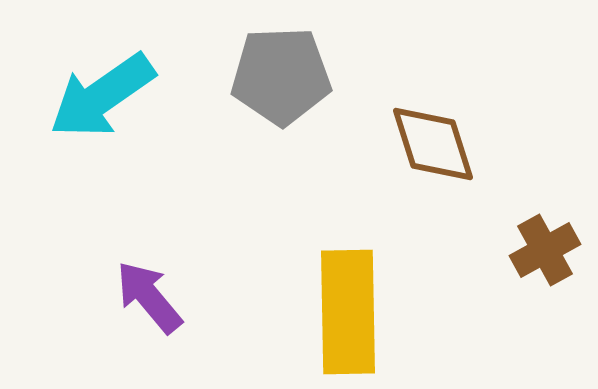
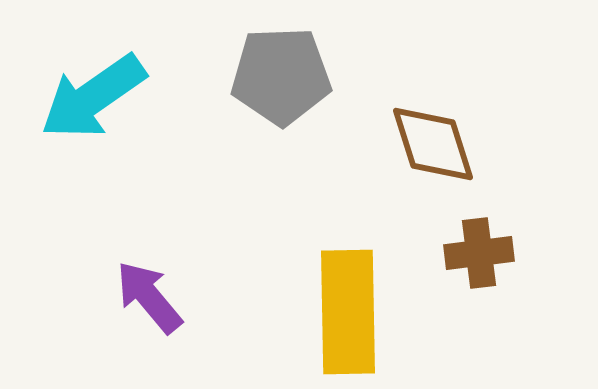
cyan arrow: moved 9 px left, 1 px down
brown cross: moved 66 px left, 3 px down; rotated 22 degrees clockwise
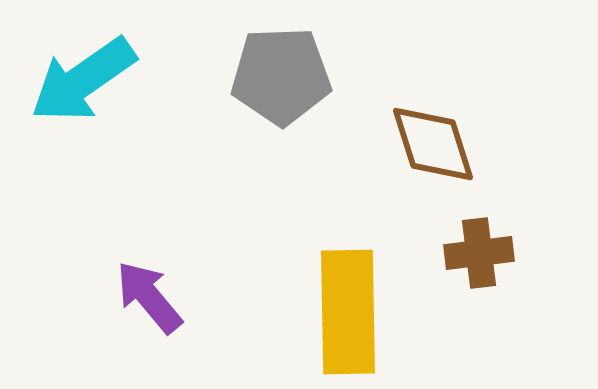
cyan arrow: moved 10 px left, 17 px up
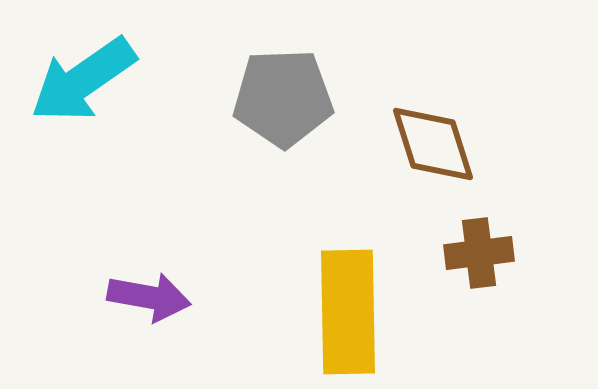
gray pentagon: moved 2 px right, 22 px down
purple arrow: rotated 140 degrees clockwise
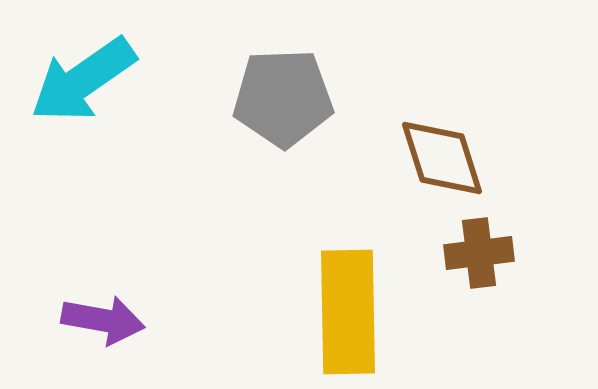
brown diamond: moved 9 px right, 14 px down
purple arrow: moved 46 px left, 23 px down
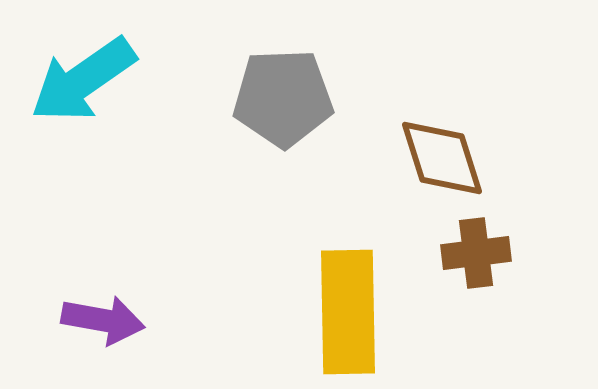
brown cross: moved 3 px left
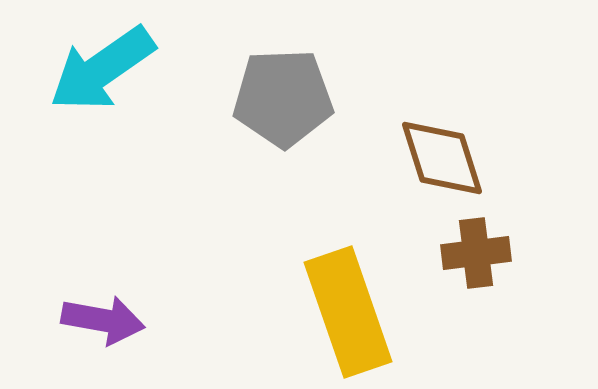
cyan arrow: moved 19 px right, 11 px up
yellow rectangle: rotated 18 degrees counterclockwise
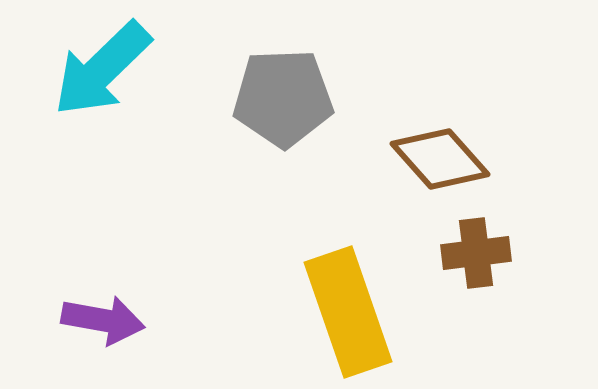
cyan arrow: rotated 9 degrees counterclockwise
brown diamond: moved 2 px left, 1 px down; rotated 24 degrees counterclockwise
